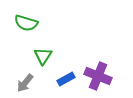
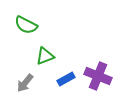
green semicircle: moved 2 px down; rotated 10 degrees clockwise
green triangle: moved 2 px right; rotated 36 degrees clockwise
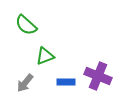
green semicircle: rotated 15 degrees clockwise
blue rectangle: moved 3 px down; rotated 30 degrees clockwise
